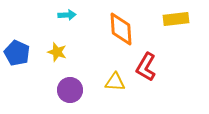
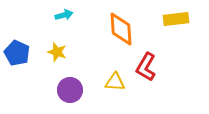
cyan arrow: moved 3 px left; rotated 12 degrees counterclockwise
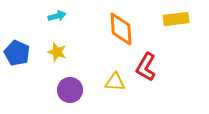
cyan arrow: moved 7 px left, 1 px down
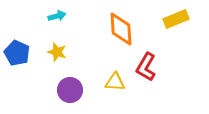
yellow rectangle: rotated 15 degrees counterclockwise
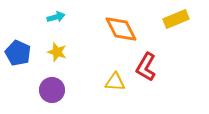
cyan arrow: moved 1 px left, 1 px down
orange diamond: rotated 24 degrees counterclockwise
blue pentagon: moved 1 px right
purple circle: moved 18 px left
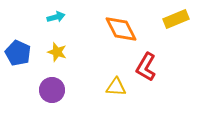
yellow triangle: moved 1 px right, 5 px down
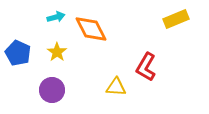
orange diamond: moved 30 px left
yellow star: rotated 18 degrees clockwise
